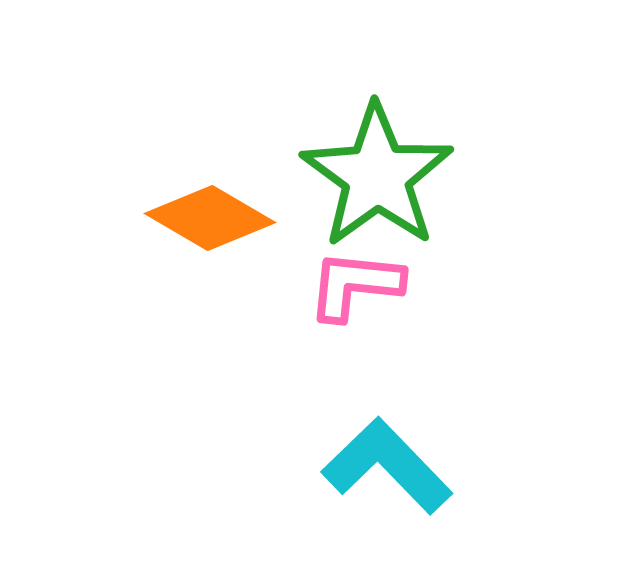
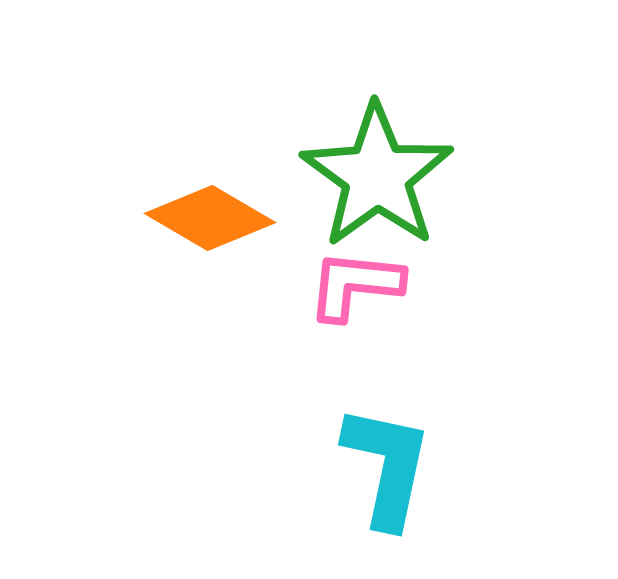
cyan L-shape: rotated 56 degrees clockwise
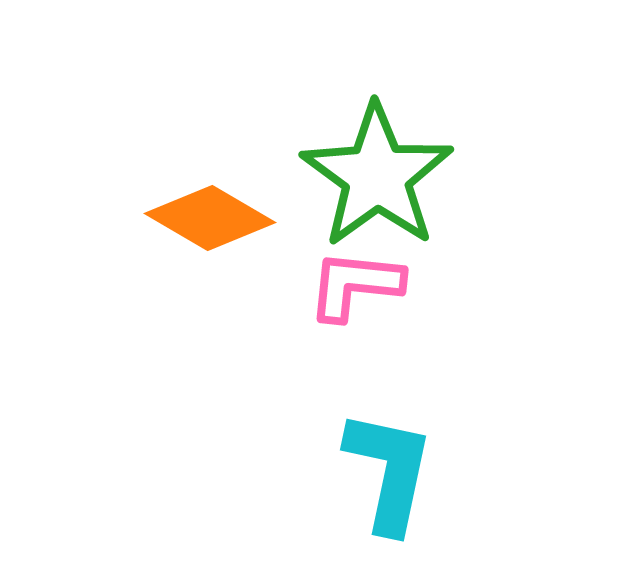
cyan L-shape: moved 2 px right, 5 px down
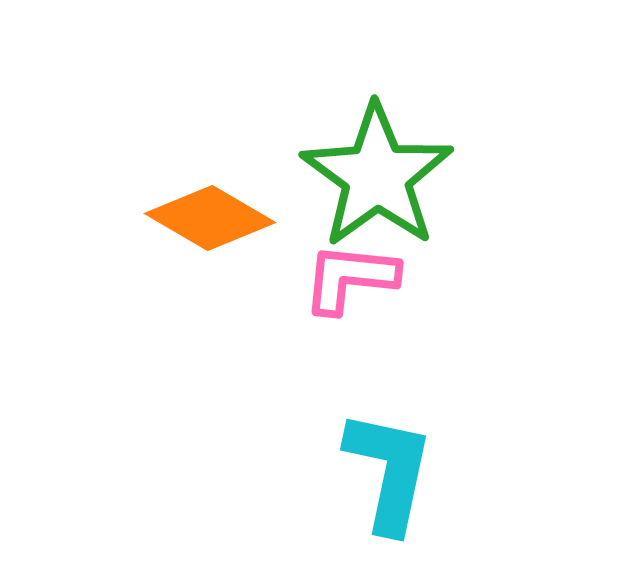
pink L-shape: moved 5 px left, 7 px up
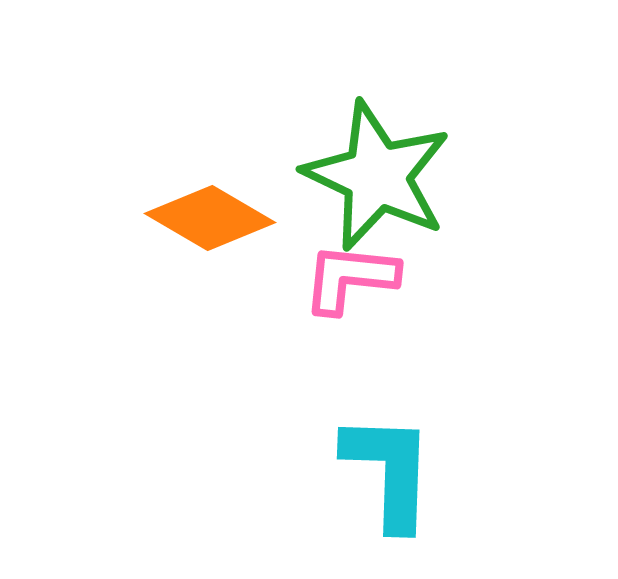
green star: rotated 11 degrees counterclockwise
cyan L-shape: rotated 10 degrees counterclockwise
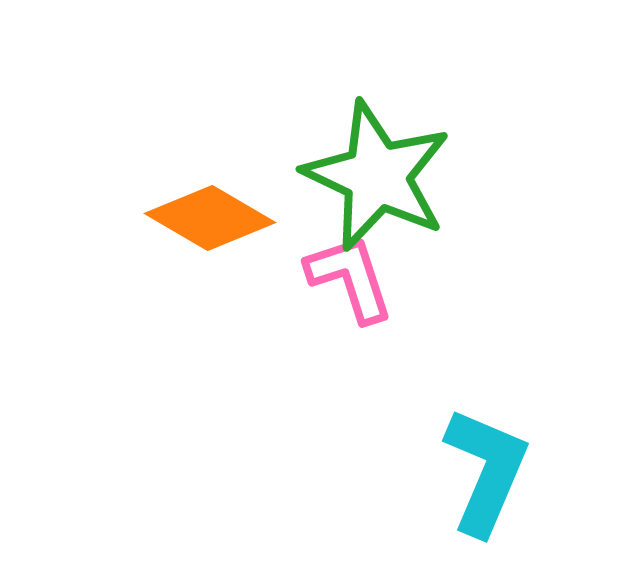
pink L-shape: rotated 66 degrees clockwise
cyan L-shape: moved 97 px right; rotated 21 degrees clockwise
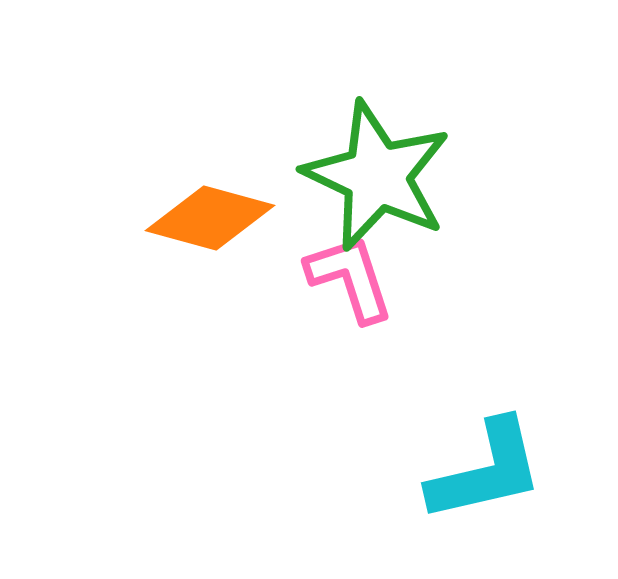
orange diamond: rotated 15 degrees counterclockwise
cyan L-shape: rotated 54 degrees clockwise
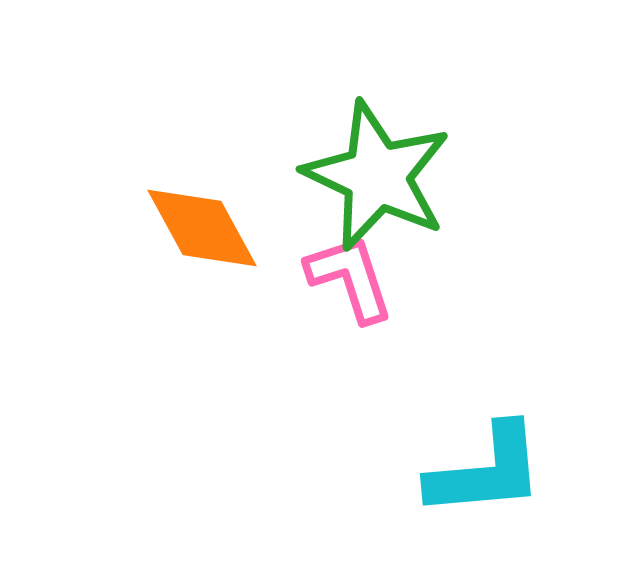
orange diamond: moved 8 px left, 10 px down; rotated 46 degrees clockwise
cyan L-shape: rotated 8 degrees clockwise
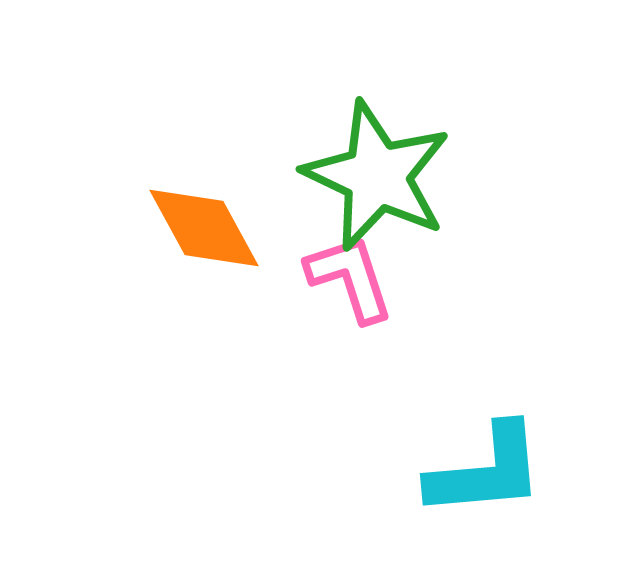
orange diamond: moved 2 px right
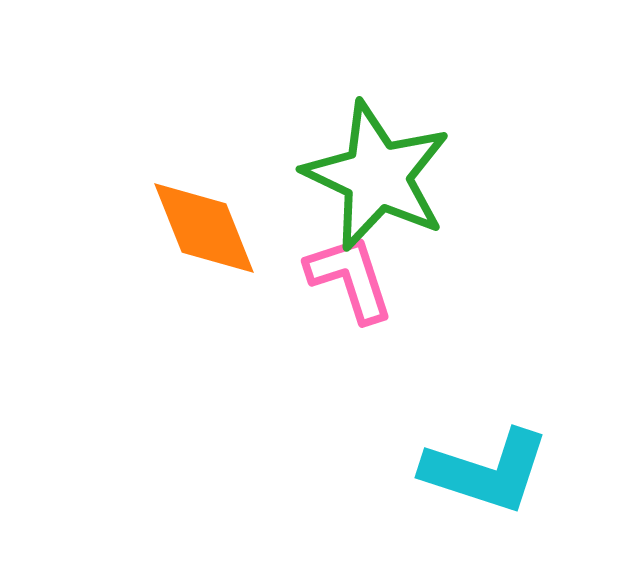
orange diamond: rotated 7 degrees clockwise
cyan L-shape: rotated 23 degrees clockwise
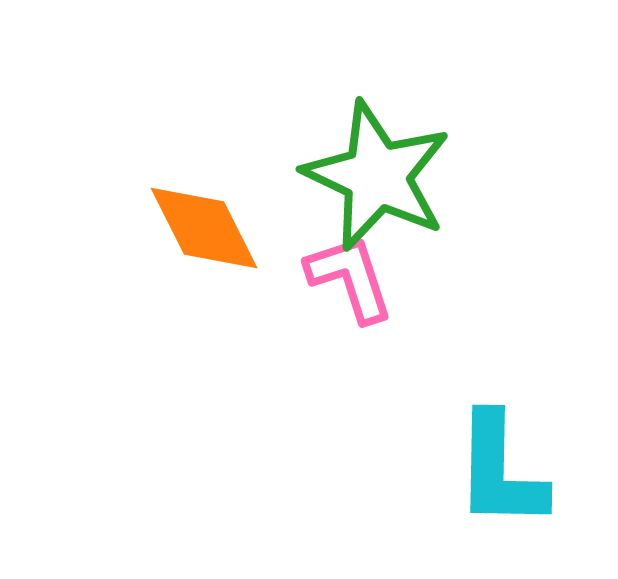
orange diamond: rotated 5 degrees counterclockwise
cyan L-shape: moved 14 px right; rotated 73 degrees clockwise
